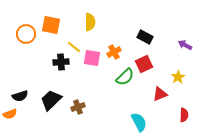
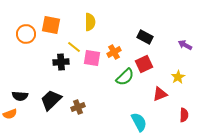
black semicircle: rotated 21 degrees clockwise
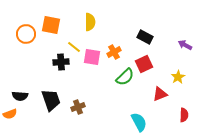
pink square: moved 1 px up
black trapezoid: rotated 115 degrees clockwise
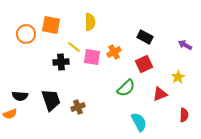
green semicircle: moved 1 px right, 11 px down
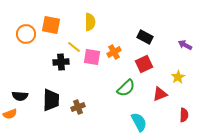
black trapezoid: rotated 20 degrees clockwise
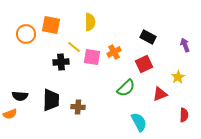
black rectangle: moved 3 px right
purple arrow: rotated 40 degrees clockwise
brown cross: rotated 24 degrees clockwise
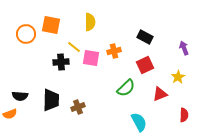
black rectangle: moved 3 px left
purple arrow: moved 1 px left, 3 px down
orange cross: moved 1 px up; rotated 16 degrees clockwise
pink square: moved 1 px left, 1 px down
red square: moved 1 px right, 1 px down
brown cross: rotated 24 degrees counterclockwise
